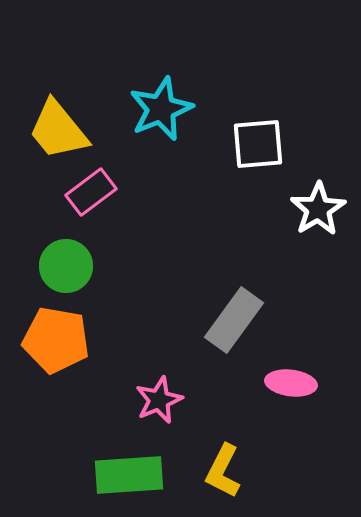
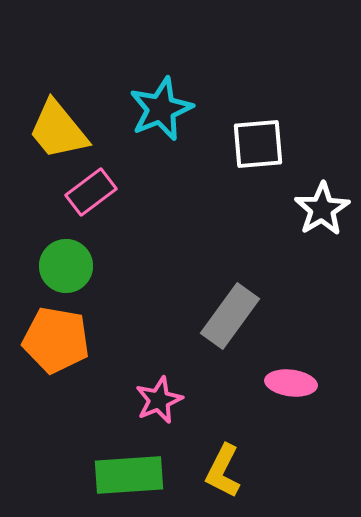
white star: moved 4 px right
gray rectangle: moved 4 px left, 4 px up
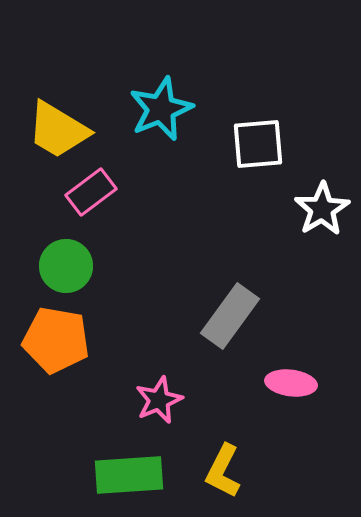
yellow trapezoid: rotated 20 degrees counterclockwise
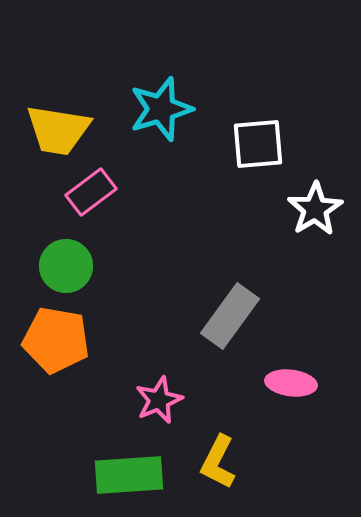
cyan star: rotated 6 degrees clockwise
yellow trapezoid: rotated 22 degrees counterclockwise
white star: moved 7 px left
yellow L-shape: moved 5 px left, 9 px up
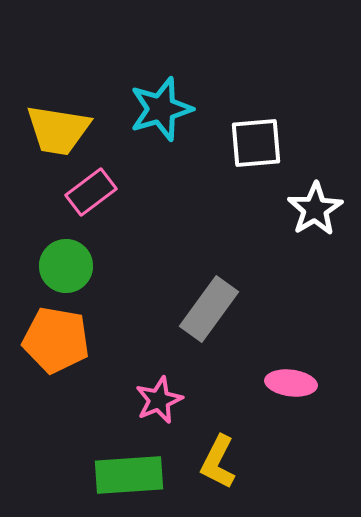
white square: moved 2 px left, 1 px up
gray rectangle: moved 21 px left, 7 px up
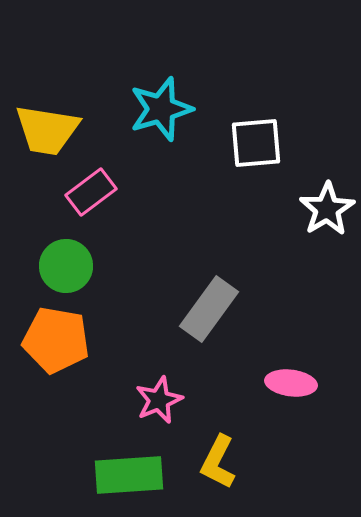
yellow trapezoid: moved 11 px left
white star: moved 12 px right
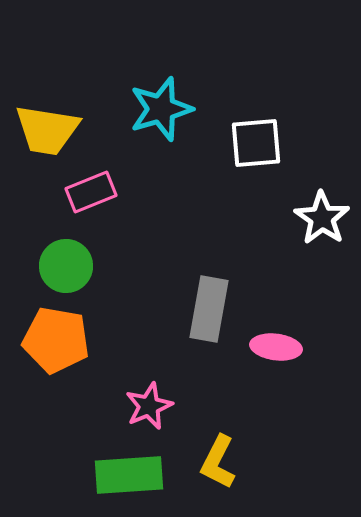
pink rectangle: rotated 15 degrees clockwise
white star: moved 5 px left, 9 px down; rotated 6 degrees counterclockwise
gray rectangle: rotated 26 degrees counterclockwise
pink ellipse: moved 15 px left, 36 px up
pink star: moved 10 px left, 6 px down
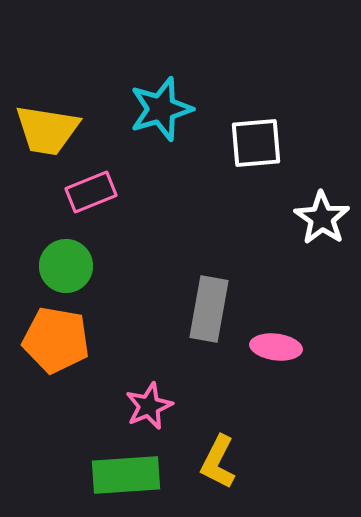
green rectangle: moved 3 px left
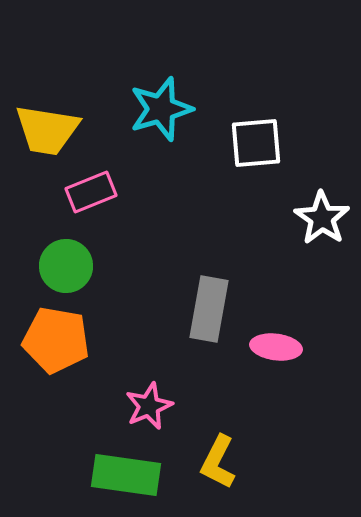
green rectangle: rotated 12 degrees clockwise
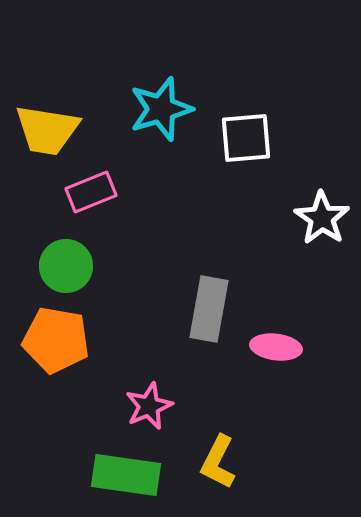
white square: moved 10 px left, 5 px up
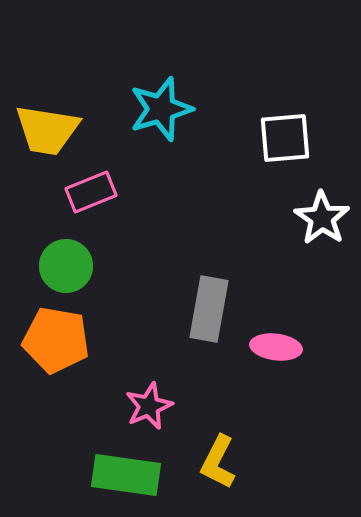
white square: moved 39 px right
